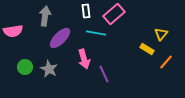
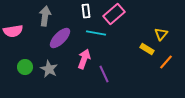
pink arrow: rotated 144 degrees counterclockwise
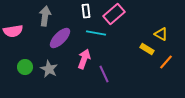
yellow triangle: rotated 40 degrees counterclockwise
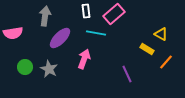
pink semicircle: moved 2 px down
purple line: moved 23 px right
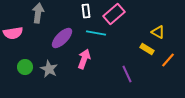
gray arrow: moved 7 px left, 3 px up
yellow triangle: moved 3 px left, 2 px up
purple ellipse: moved 2 px right
orange line: moved 2 px right, 2 px up
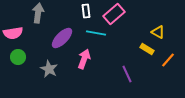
green circle: moved 7 px left, 10 px up
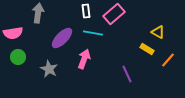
cyan line: moved 3 px left
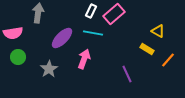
white rectangle: moved 5 px right; rotated 32 degrees clockwise
yellow triangle: moved 1 px up
gray star: rotated 12 degrees clockwise
